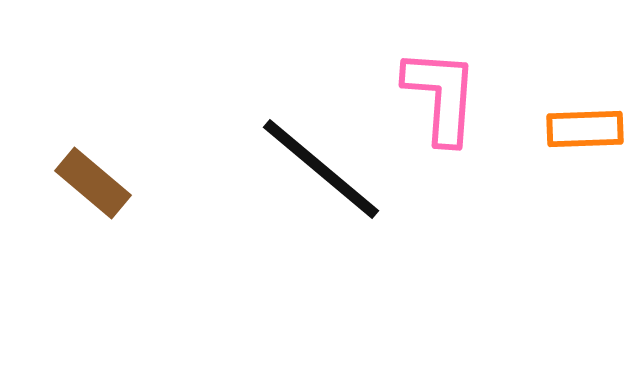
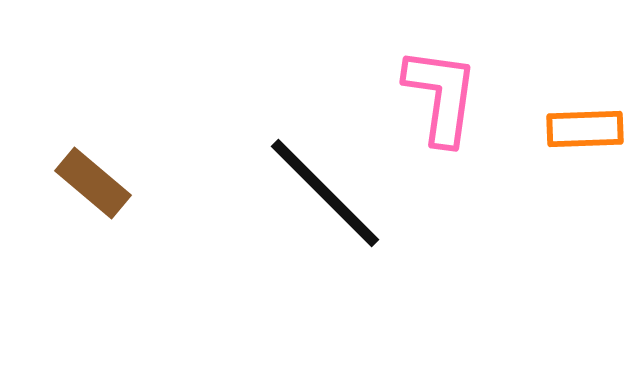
pink L-shape: rotated 4 degrees clockwise
black line: moved 4 px right, 24 px down; rotated 5 degrees clockwise
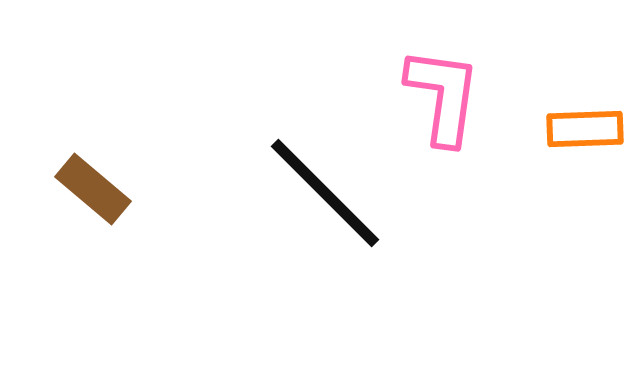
pink L-shape: moved 2 px right
brown rectangle: moved 6 px down
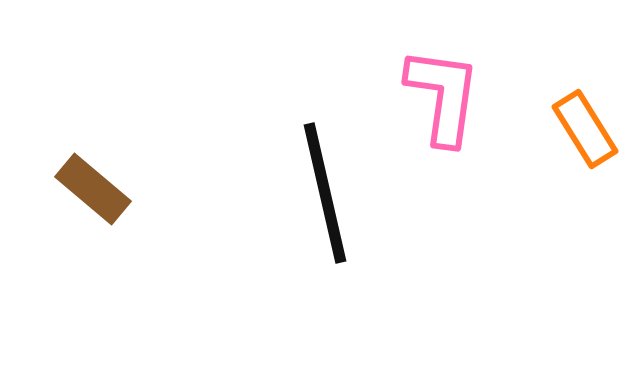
orange rectangle: rotated 60 degrees clockwise
black line: rotated 32 degrees clockwise
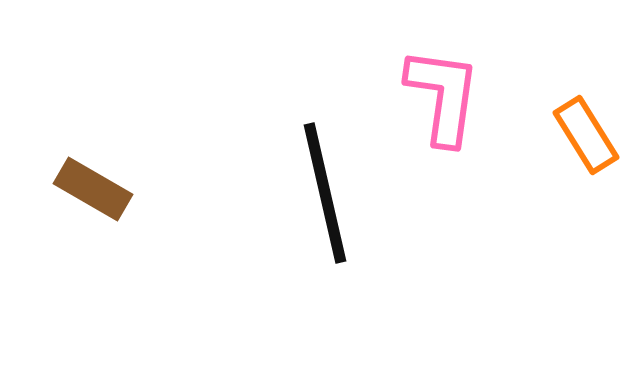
orange rectangle: moved 1 px right, 6 px down
brown rectangle: rotated 10 degrees counterclockwise
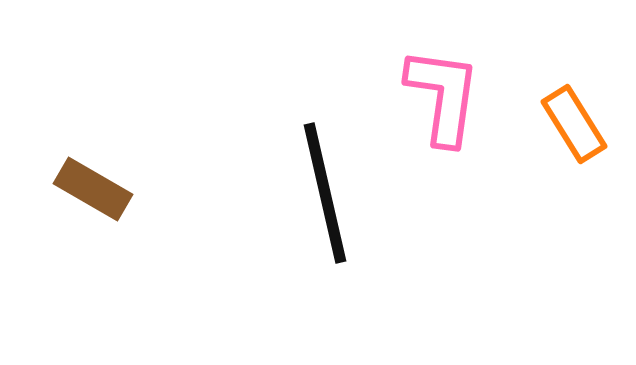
orange rectangle: moved 12 px left, 11 px up
